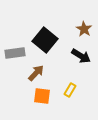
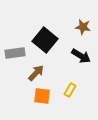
brown star: moved 1 px left, 2 px up; rotated 21 degrees counterclockwise
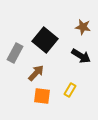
gray rectangle: rotated 54 degrees counterclockwise
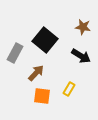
yellow rectangle: moved 1 px left, 1 px up
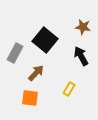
black arrow: rotated 150 degrees counterclockwise
orange square: moved 12 px left, 2 px down
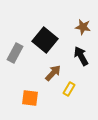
brown arrow: moved 17 px right
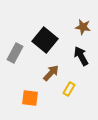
brown arrow: moved 2 px left
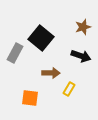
brown star: rotated 28 degrees counterclockwise
black square: moved 4 px left, 2 px up
black arrow: rotated 138 degrees clockwise
brown arrow: rotated 48 degrees clockwise
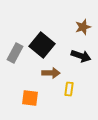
black square: moved 1 px right, 7 px down
yellow rectangle: rotated 24 degrees counterclockwise
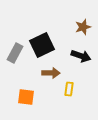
black square: rotated 25 degrees clockwise
orange square: moved 4 px left, 1 px up
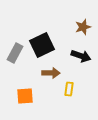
orange square: moved 1 px left, 1 px up; rotated 12 degrees counterclockwise
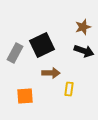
black arrow: moved 3 px right, 5 px up
